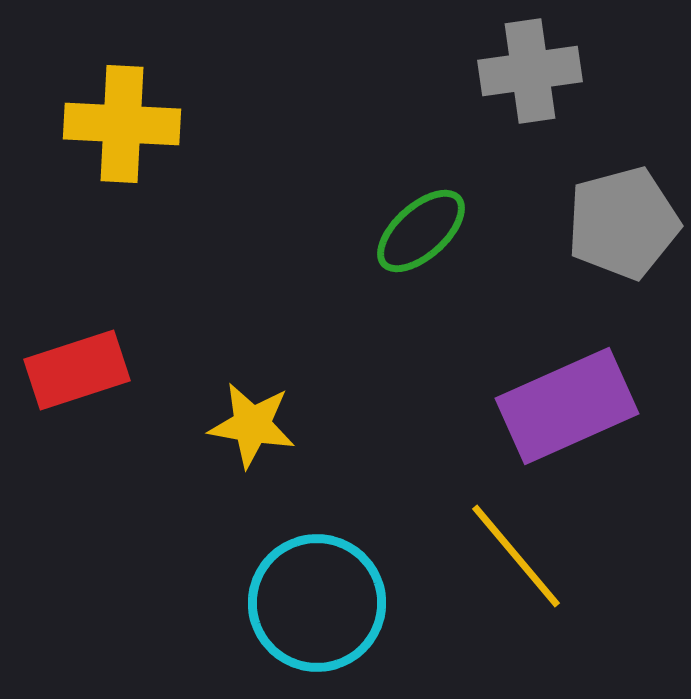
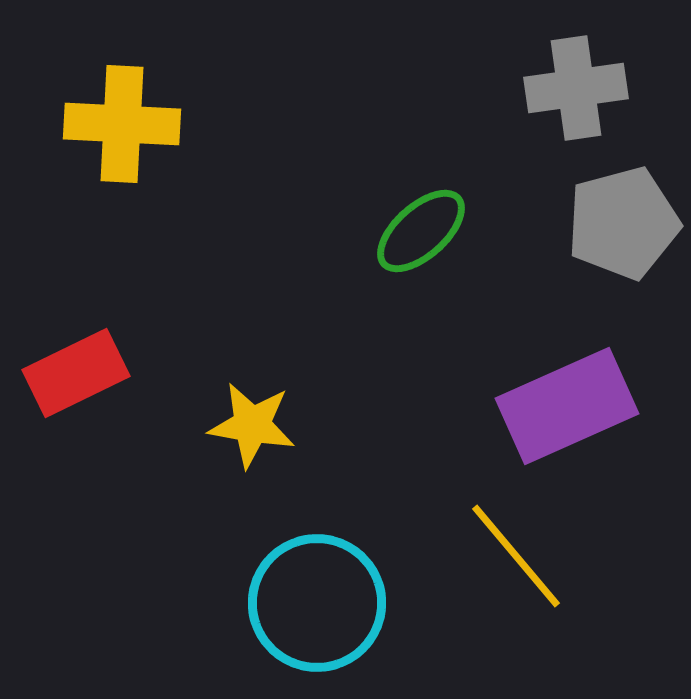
gray cross: moved 46 px right, 17 px down
red rectangle: moved 1 px left, 3 px down; rotated 8 degrees counterclockwise
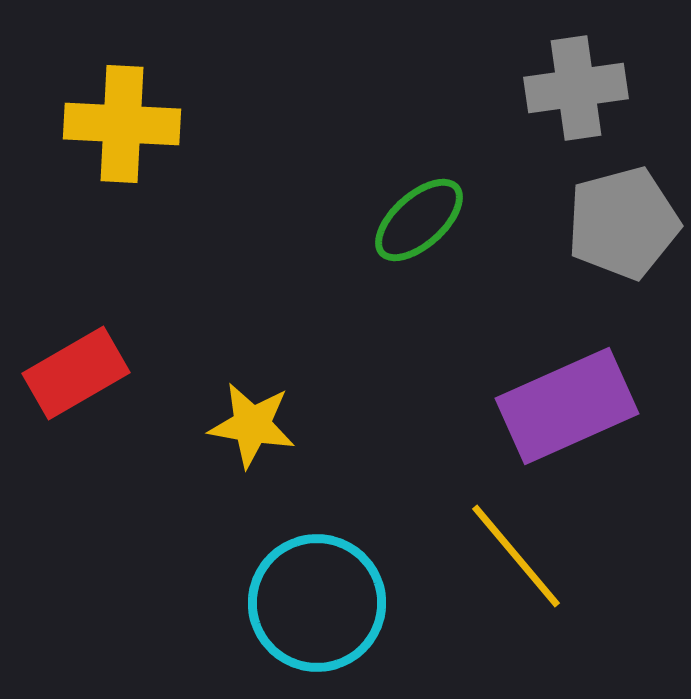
green ellipse: moved 2 px left, 11 px up
red rectangle: rotated 4 degrees counterclockwise
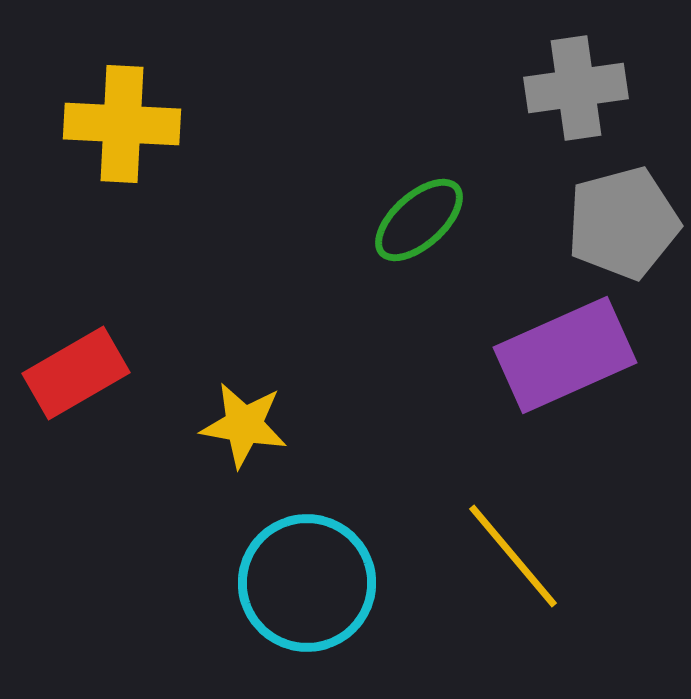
purple rectangle: moved 2 px left, 51 px up
yellow star: moved 8 px left
yellow line: moved 3 px left
cyan circle: moved 10 px left, 20 px up
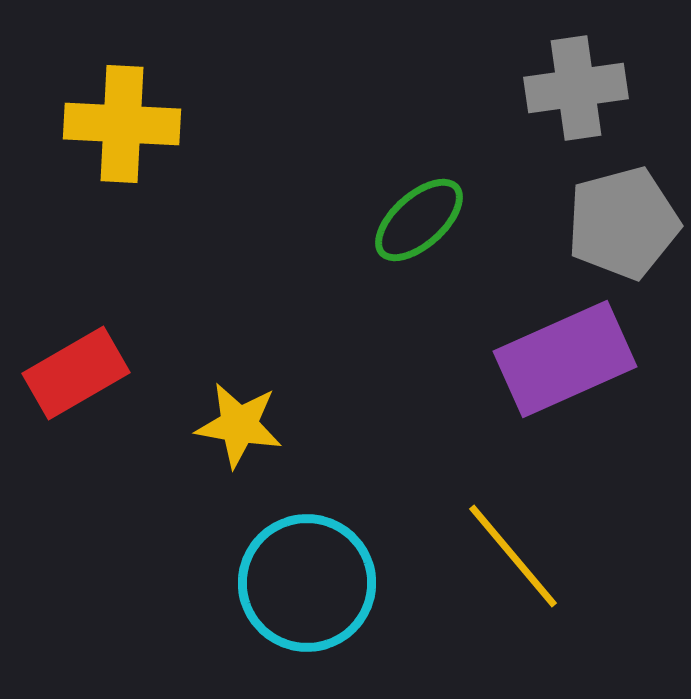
purple rectangle: moved 4 px down
yellow star: moved 5 px left
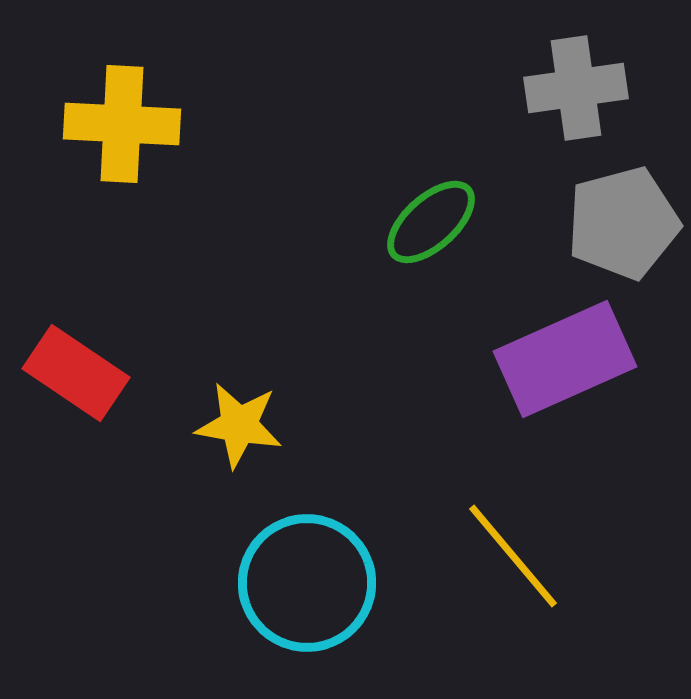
green ellipse: moved 12 px right, 2 px down
red rectangle: rotated 64 degrees clockwise
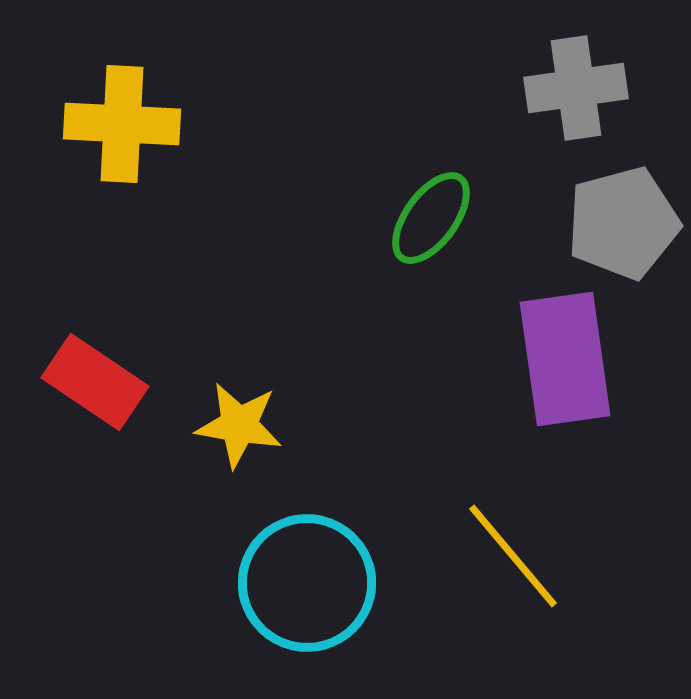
green ellipse: moved 4 px up; rotated 12 degrees counterclockwise
purple rectangle: rotated 74 degrees counterclockwise
red rectangle: moved 19 px right, 9 px down
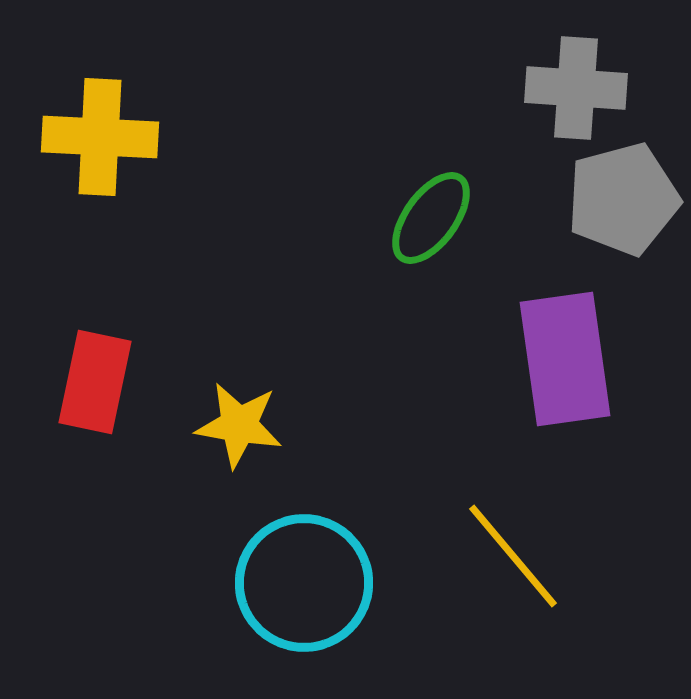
gray cross: rotated 12 degrees clockwise
yellow cross: moved 22 px left, 13 px down
gray pentagon: moved 24 px up
red rectangle: rotated 68 degrees clockwise
cyan circle: moved 3 px left
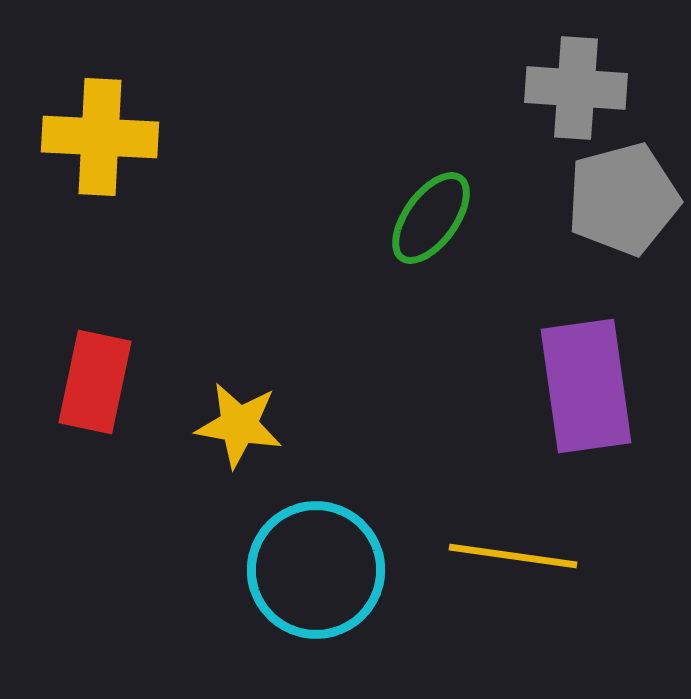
purple rectangle: moved 21 px right, 27 px down
yellow line: rotated 42 degrees counterclockwise
cyan circle: moved 12 px right, 13 px up
